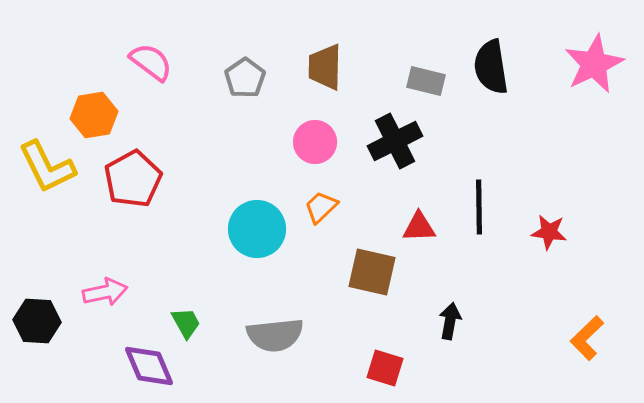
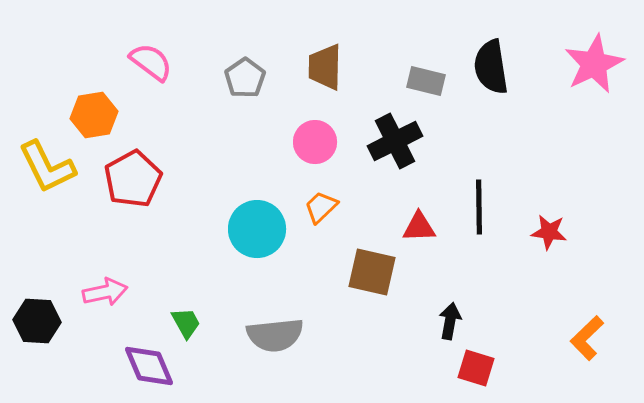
red square: moved 91 px right
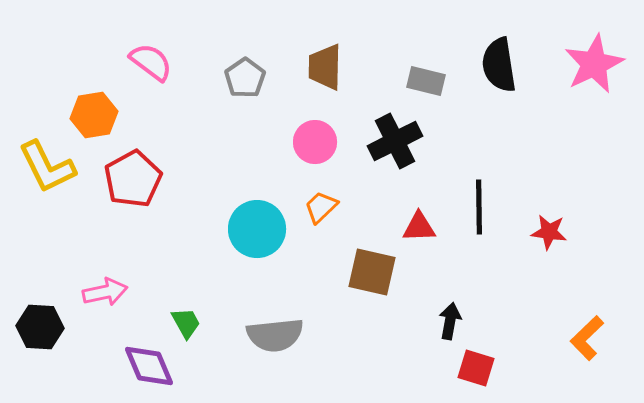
black semicircle: moved 8 px right, 2 px up
black hexagon: moved 3 px right, 6 px down
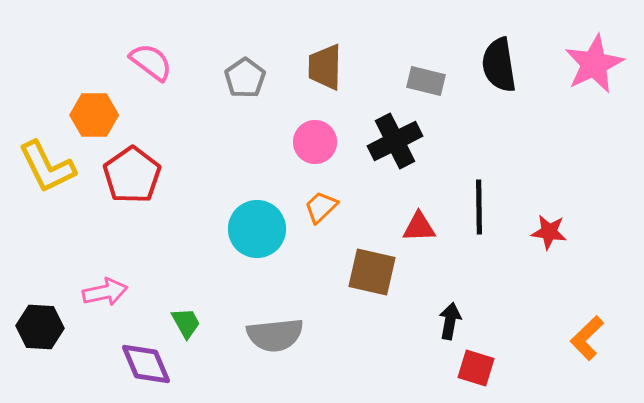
orange hexagon: rotated 9 degrees clockwise
red pentagon: moved 1 px left, 4 px up; rotated 6 degrees counterclockwise
purple diamond: moved 3 px left, 2 px up
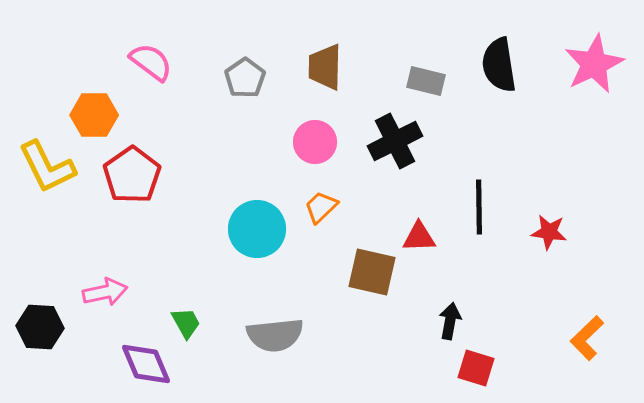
red triangle: moved 10 px down
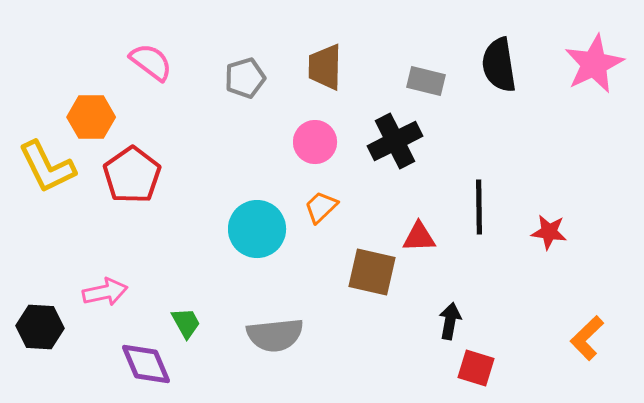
gray pentagon: rotated 18 degrees clockwise
orange hexagon: moved 3 px left, 2 px down
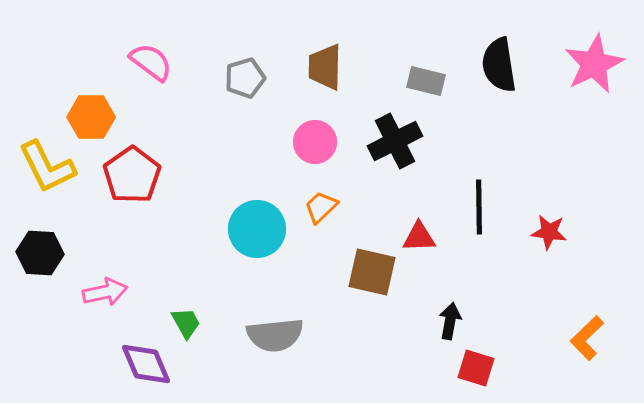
black hexagon: moved 74 px up
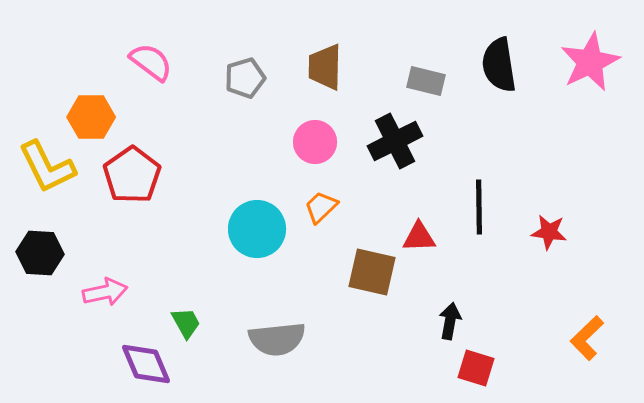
pink star: moved 4 px left, 2 px up
gray semicircle: moved 2 px right, 4 px down
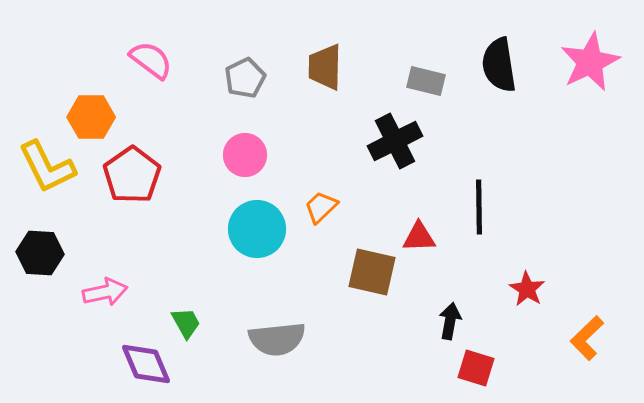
pink semicircle: moved 2 px up
gray pentagon: rotated 9 degrees counterclockwise
pink circle: moved 70 px left, 13 px down
red star: moved 22 px left, 57 px down; rotated 24 degrees clockwise
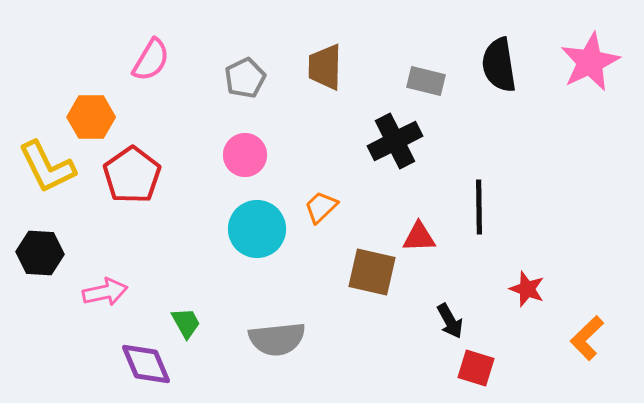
pink semicircle: rotated 84 degrees clockwise
red star: rotated 12 degrees counterclockwise
black arrow: rotated 141 degrees clockwise
